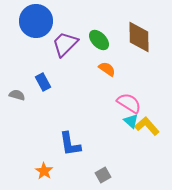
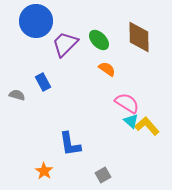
pink semicircle: moved 2 px left
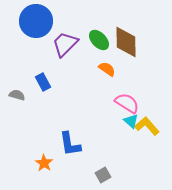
brown diamond: moved 13 px left, 5 px down
orange star: moved 8 px up
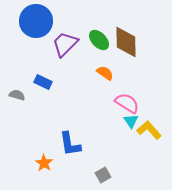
orange semicircle: moved 2 px left, 4 px down
blue rectangle: rotated 36 degrees counterclockwise
cyan triangle: rotated 14 degrees clockwise
yellow L-shape: moved 2 px right, 4 px down
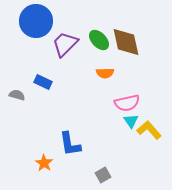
brown diamond: rotated 12 degrees counterclockwise
orange semicircle: rotated 144 degrees clockwise
pink semicircle: rotated 135 degrees clockwise
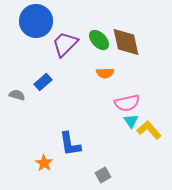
blue rectangle: rotated 66 degrees counterclockwise
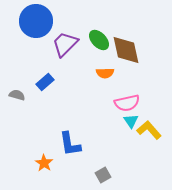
brown diamond: moved 8 px down
blue rectangle: moved 2 px right
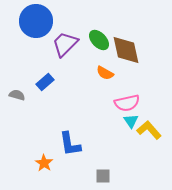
orange semicircle: rotated 30 degrees clockwise
gray square: moved 1 px down; rotated 28 degrees clockwise
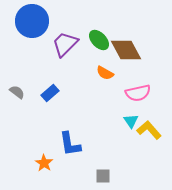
blue circle: moved 4 px left
brown diamond: rotated 16 degrees counterclockwise
blue rectangle: moved 5 px right, 11 px down
gray semicircle: moved 3 px up; rotated 21 degrees clockwise
pink semicircle: moved 11 px right, 10 px up
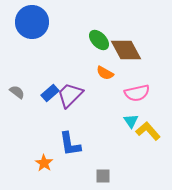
blue circle: moved 1 px down
purple trapezoid: moved 5 px right, 51 px down
pink semicircle: moved 1 px left
yellow L-shape: moved 1 px left, 1 px down
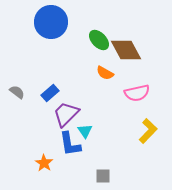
blue circle: moved 19 px right
purple trapezoid: moved 4 px left, 19 px down
cyan triangle: moved 46 px left, 10 px down
yellow L-shape: rotated 85 degrees clockwise
